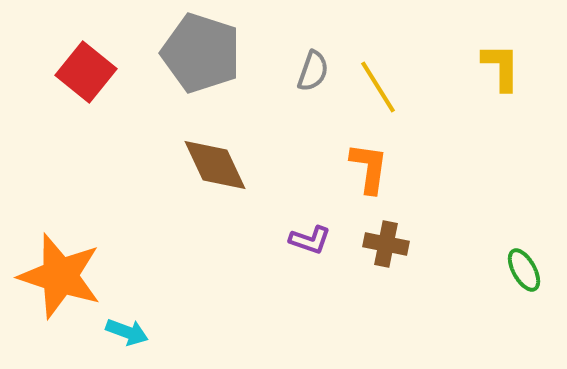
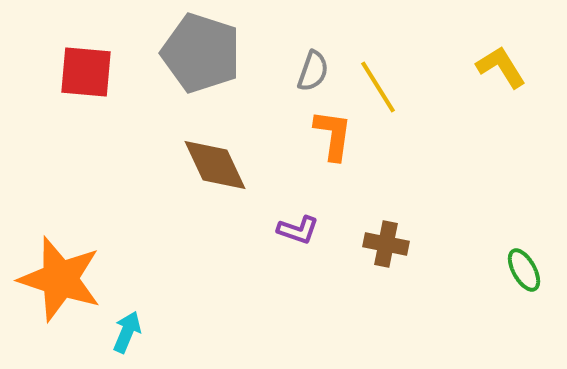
yellow L-shape: rotated 32 degrees counterclockwise
red square: rotated 34 degrees counterclockwise
orange L-shape: moved 36 px left, 33 px up
purple L-shape: moved 12 px left, 10 px up
orange star: moved 3 px down
cyan arrow: rotated 87 degrees counterclockwise
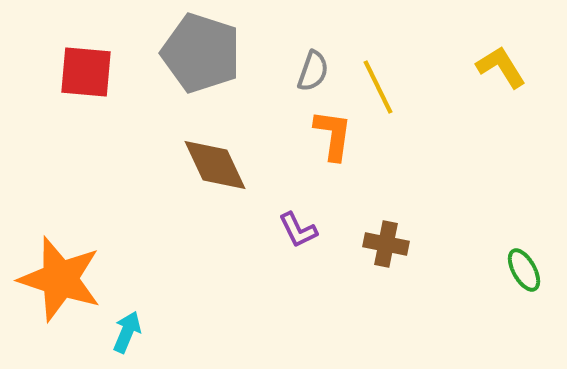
yellow line: rotated 6 degrees clockwise
purple L-shape: rotated 45 degrees clockwise
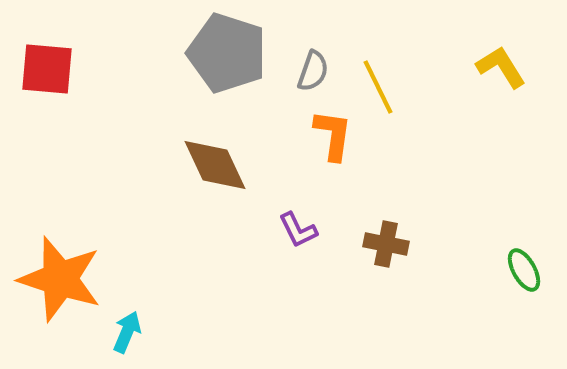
gray pentagon: moved 26 px right
red square: moved 39 px left, 3 px up
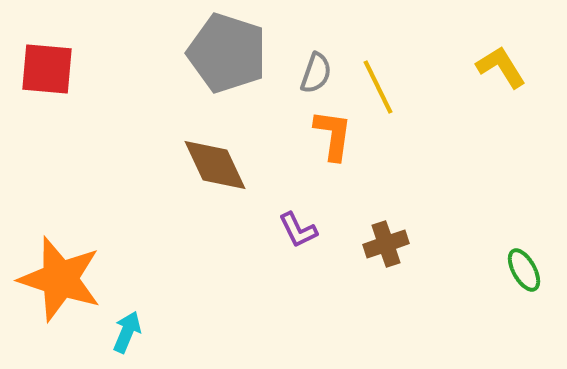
gray semicircle: moved 3 px right, 2 px down
brown cross: rotated 30 degrees counterclockwise
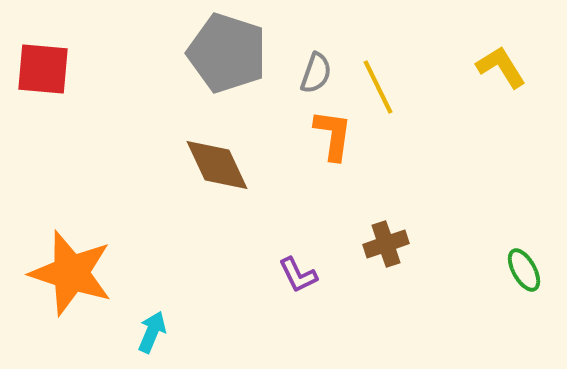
red square: moved 4 px left
brown diamond: moved 2 px right
purple L-shape: moved 45 px down
orange star: moved 11 px right, 6 px up
cyan arrow: moved 25 px right
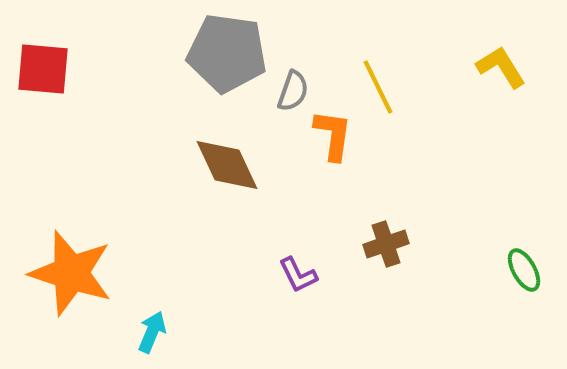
gray pentagon: rotated 10 degrees counterclockwise
gray semicircle: moved 23 px left, 18 px down
brown diamond: moved 10 px right
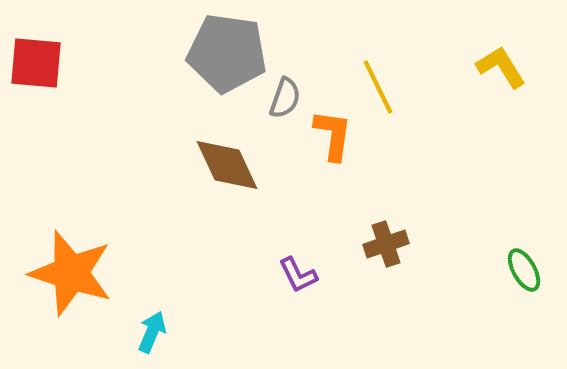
red square: moved 7 px left, 6 px up
gray semicircle: moved 8 px left, 7 px down
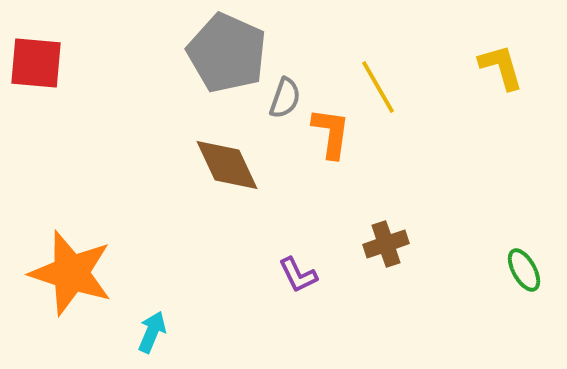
gray pentagon: rotated 16 degrees clockwise
yellow L-shape: rotated 16 degrees clockwise
yellow line: rotated 4 degrees counterclockwise
orange L-shape: moved 2 px left, 2 px up
